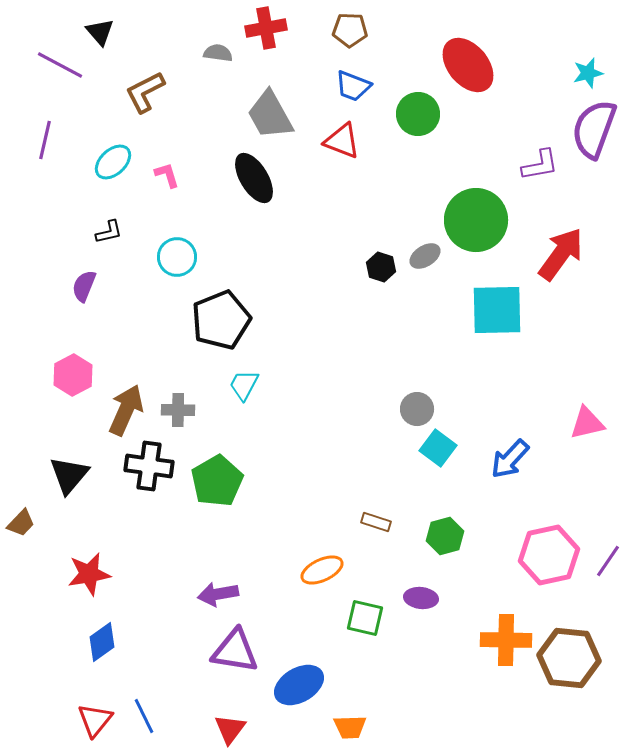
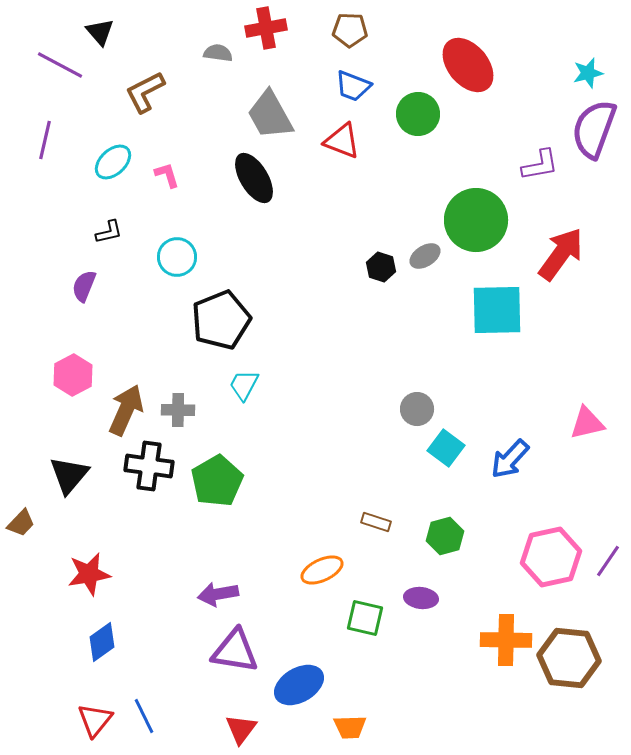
cyan square at (438, 448): moved 8 px right
pink hexagon at (549, 555): moved 2 px right, 2 px down
red triangle at (230, 729): moved 11 px right
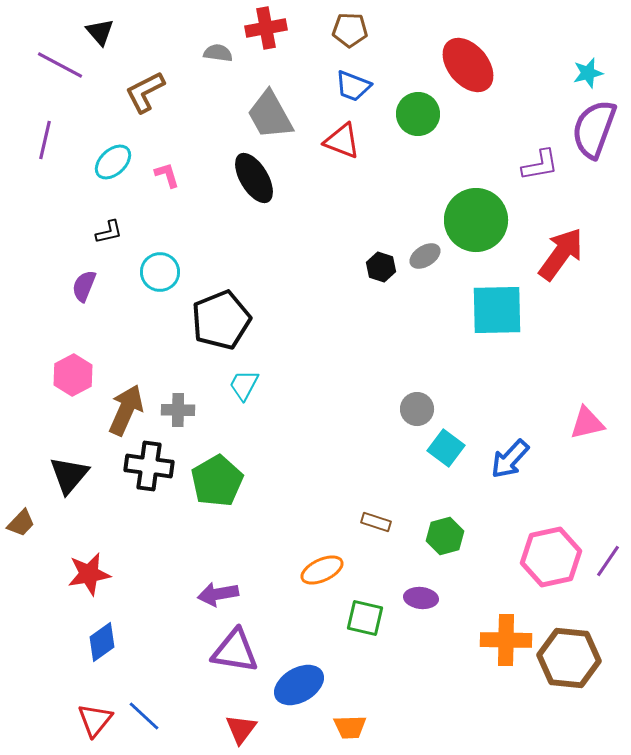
cyan circle at (177, 257): moved 17 px left, 15 px down
blue line at (144, 716): rotated 21 degrees counterclockwise
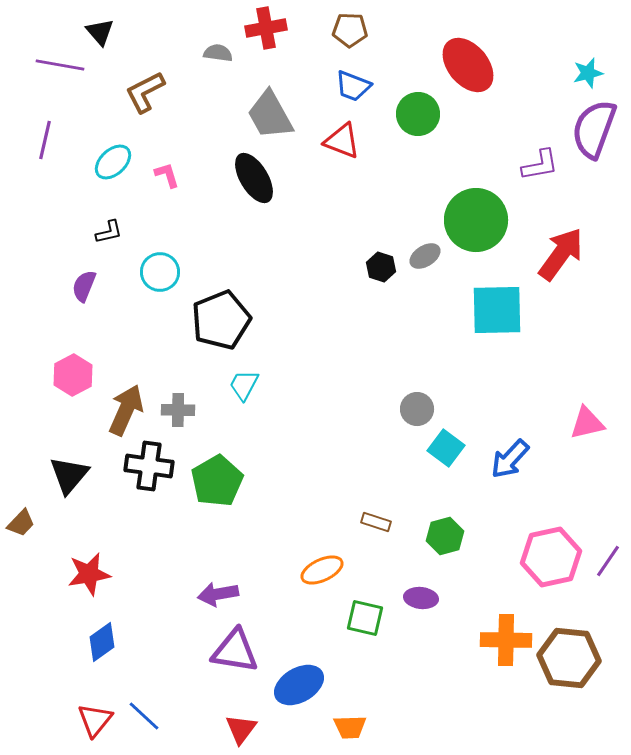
purple line at (60, 65): rotated 18 degrees counterclockwise
